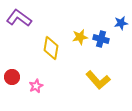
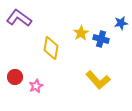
yellow star: moved 1 px right, 4 px up; rotated 21 degrees counterclockwise
red circle: moved 3 px right
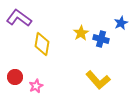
blue star: rotated 16 degrees counterclockwise
yellow diamond: moved 9 px left, 4 px up
